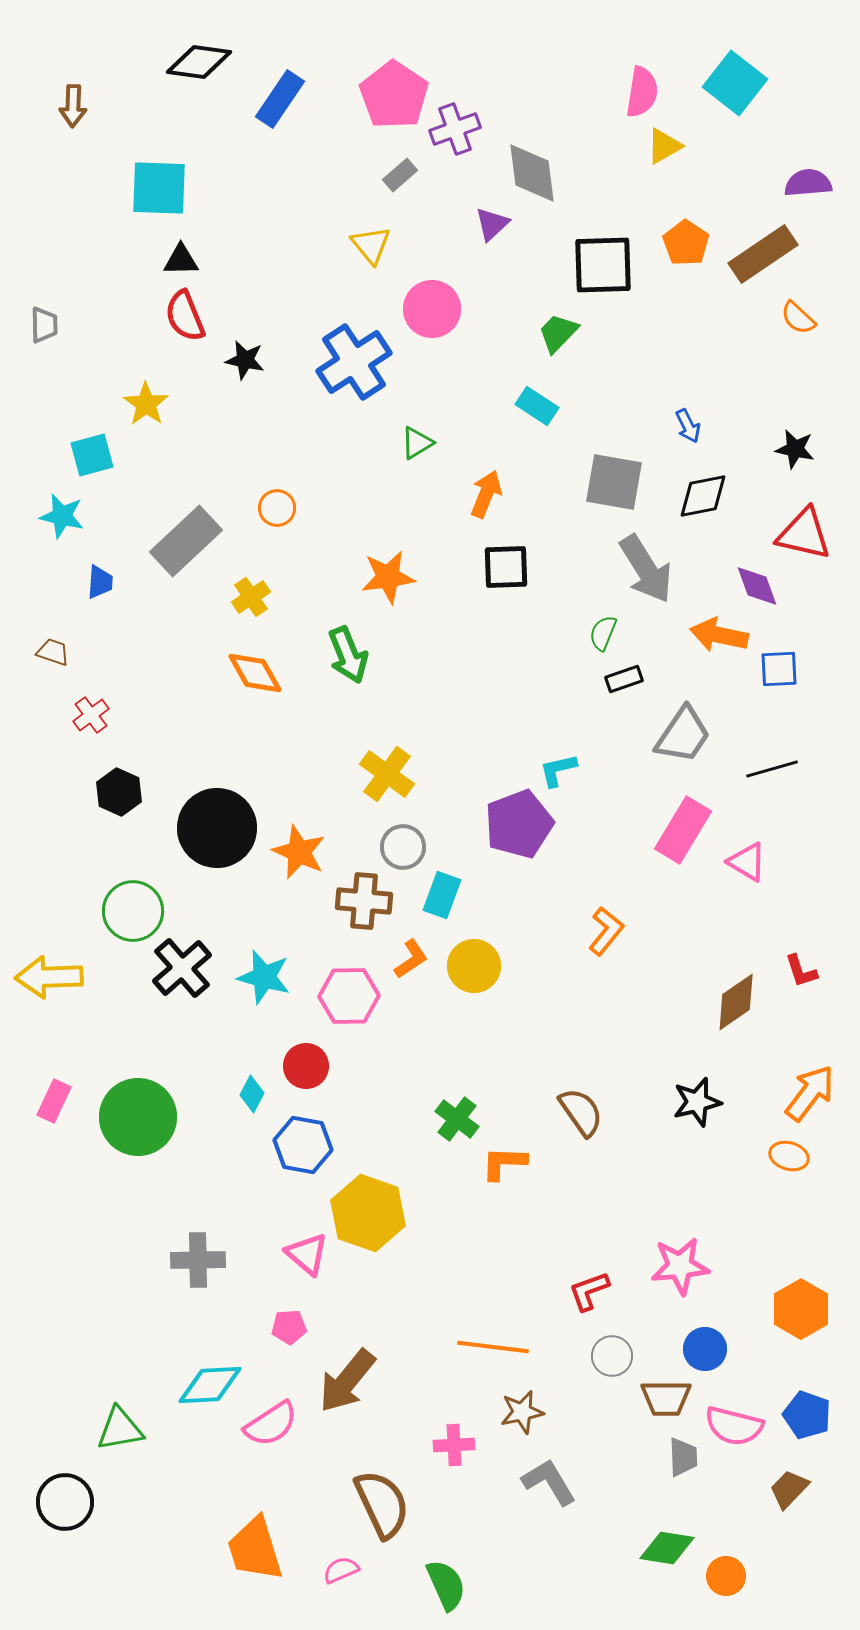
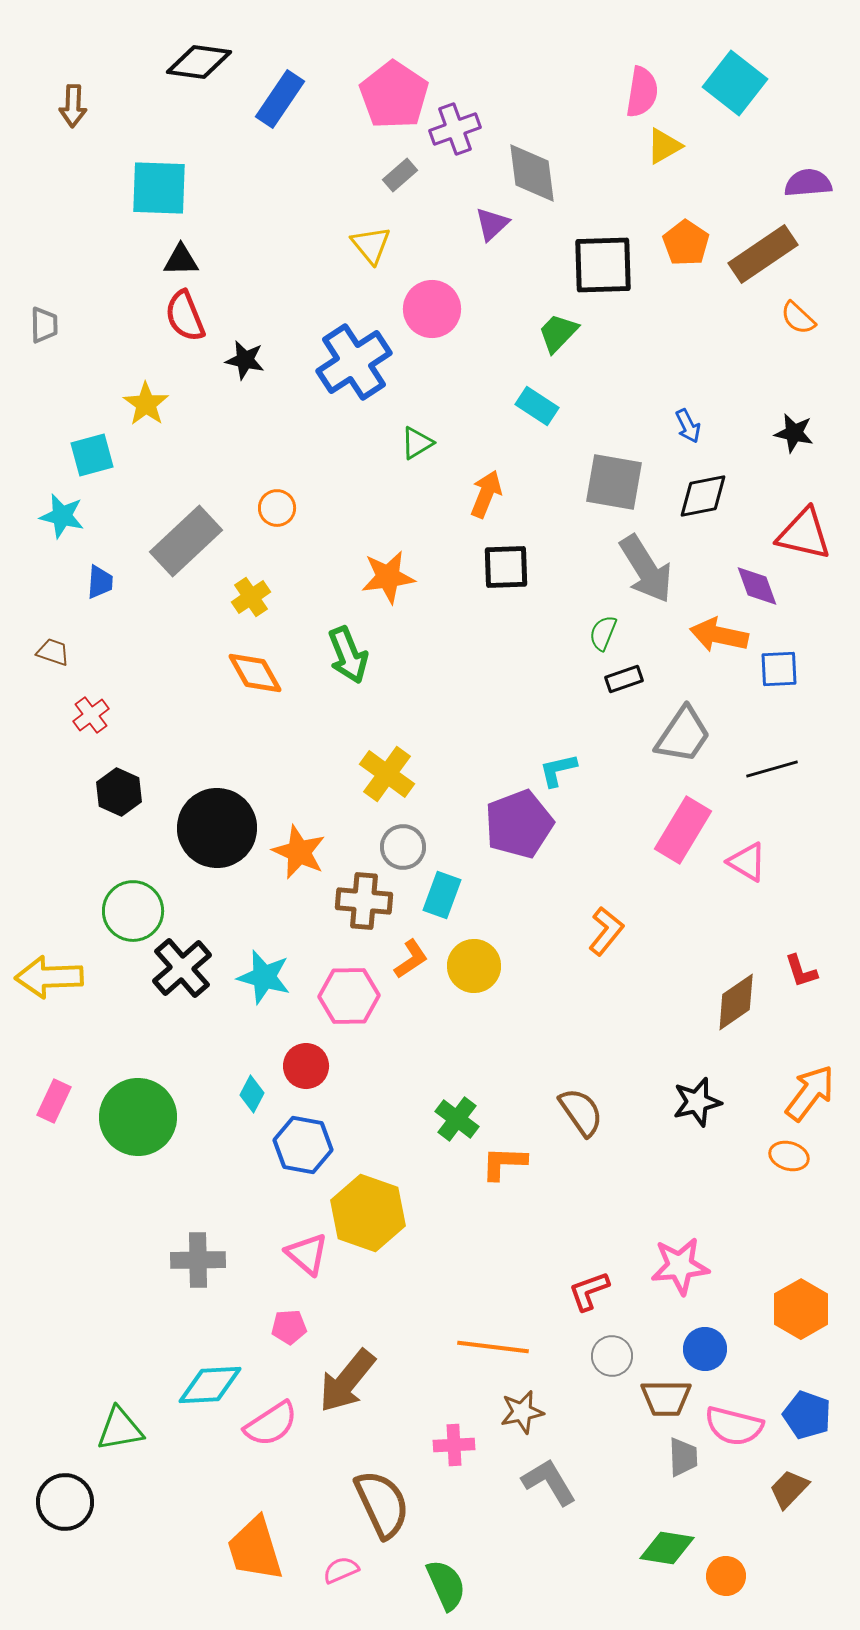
black star at (795, 449): moved 1 px left, 16 px up
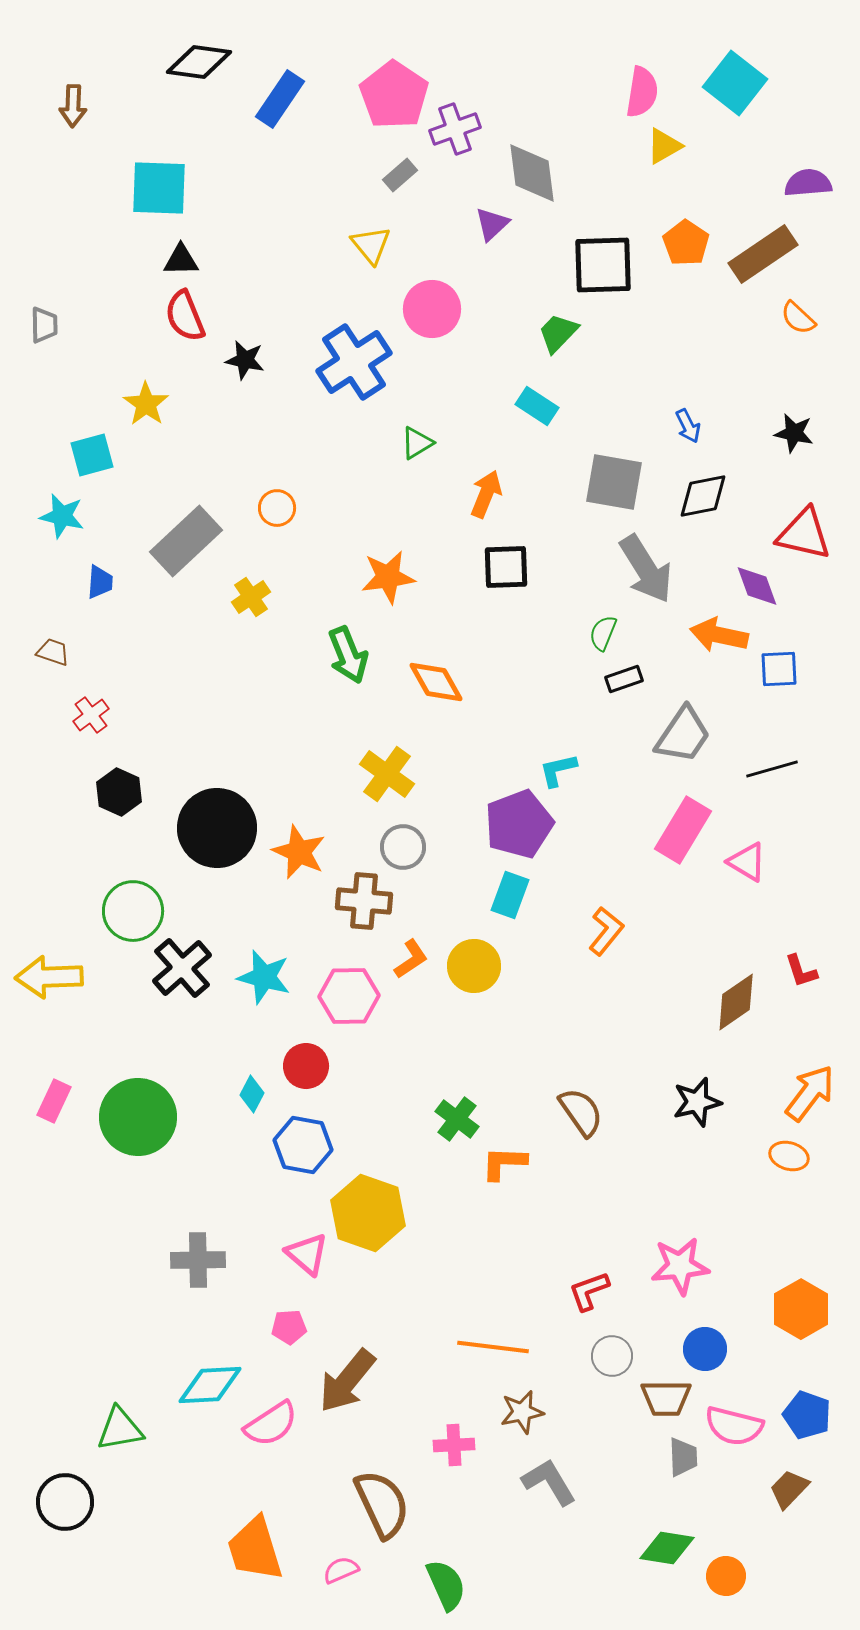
orange diamond at (255, 673): moved 181 px right, 9 px down
cyan rectangle at (442, 895): moved 68 px right
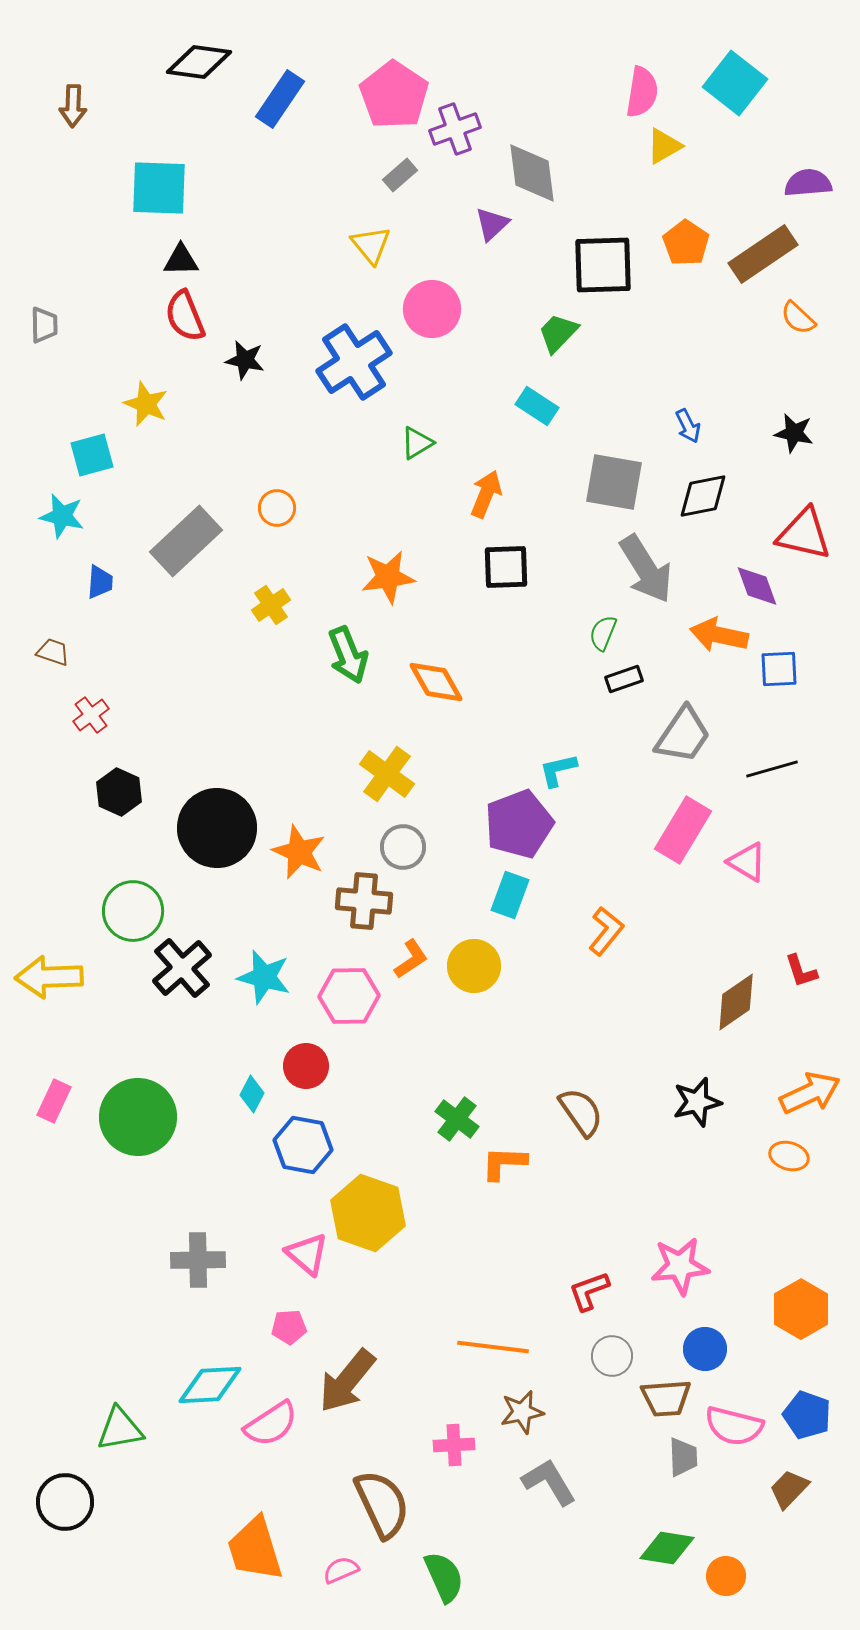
yellow star at (146, 404): rotated 12 degrees counterclockwise
yellow cross at (251, 597): moved 20 px right, 8 px down
orange arrow at (810, 1093): rotated 28 degrees clockwise
brown trapezoid at (666, 1398): rotated 4 degrees counterclockwise
green semicircle at (446, 1585): moved 2 px left, 8 px up
